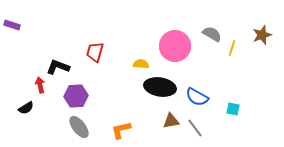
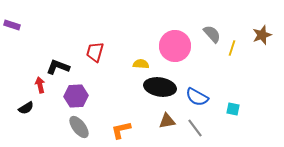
gray semicircle: rotated 18 degrees clockwise
brown triangle: moved 4 px left
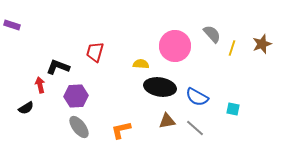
brown star: moved 9 px down
gray line: rotated 12 degrees counterclockwise
